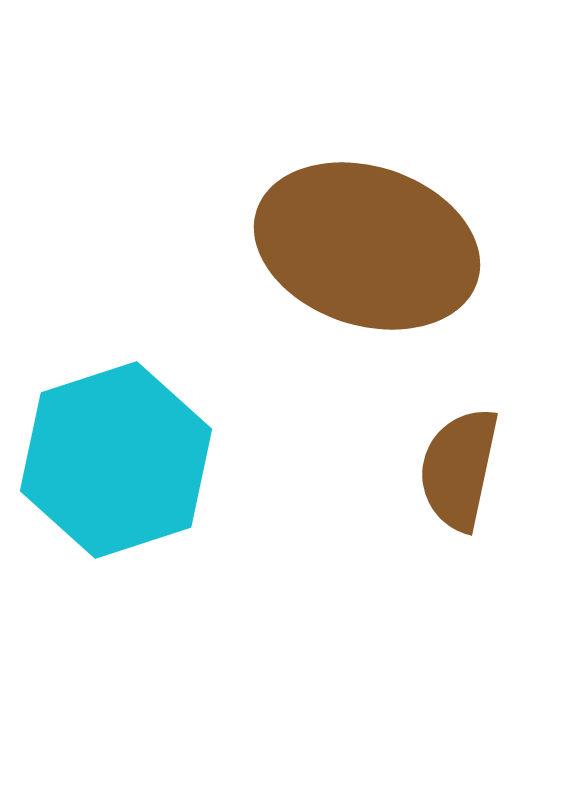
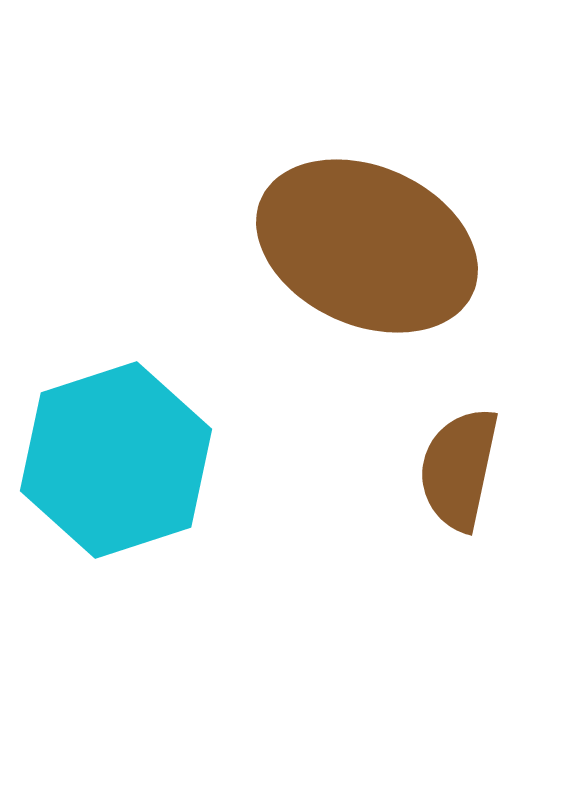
brown ellipse: rotated 6 degrees clockwise
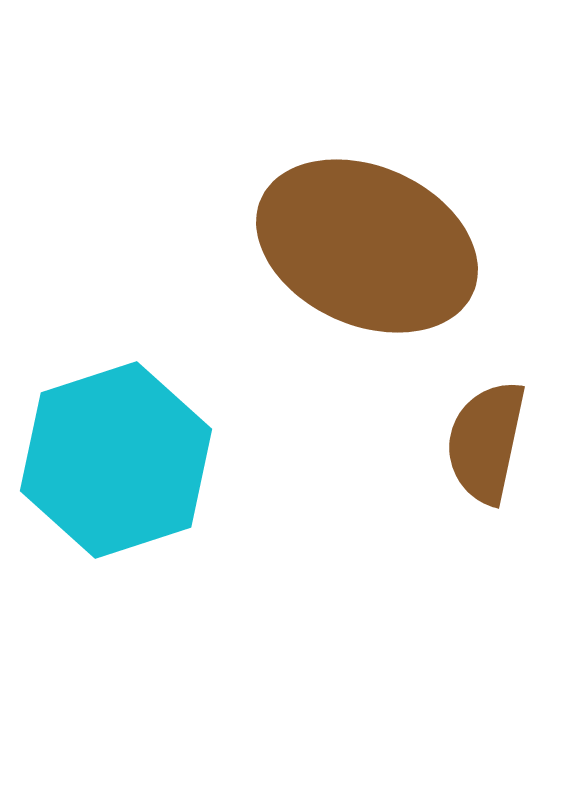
brown semicircle: moved 27 px right, 27 px up
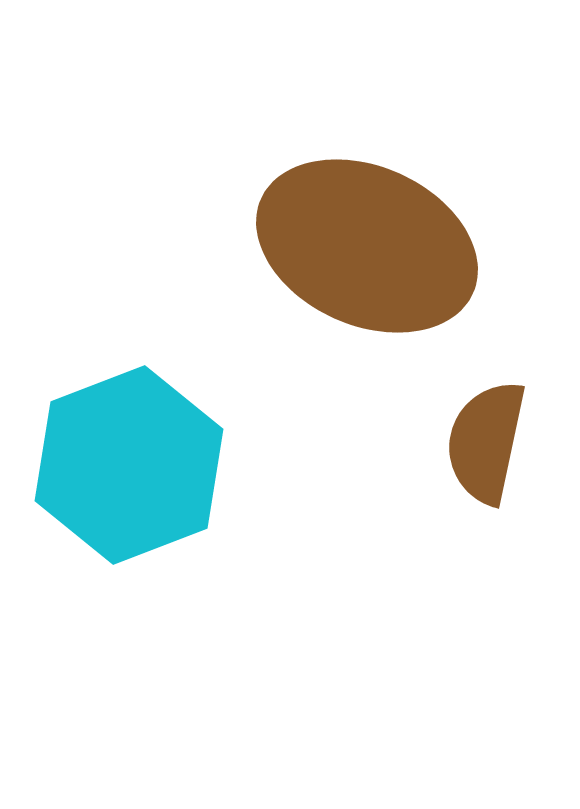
cyan hexagon: moved 13 px right, 5 px down; rotated 3 degrees counterclockwise
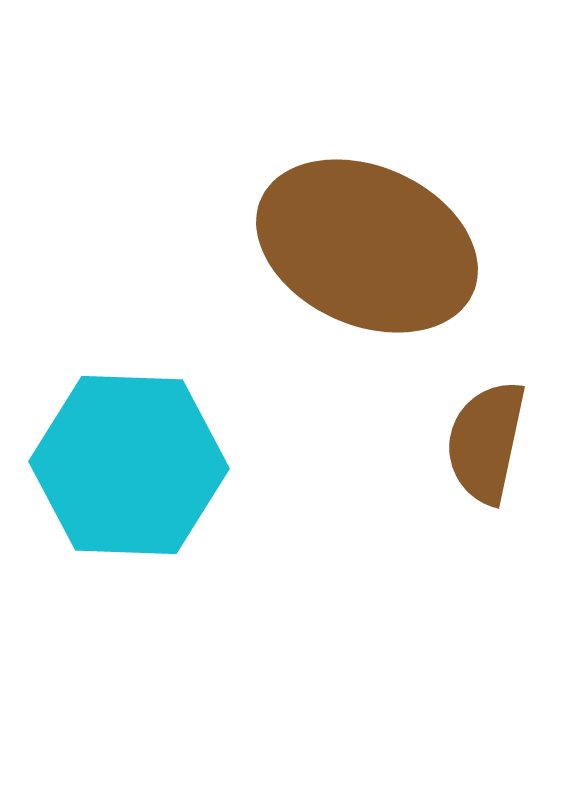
cyan hexagon: rotated 23 degrees clockwise
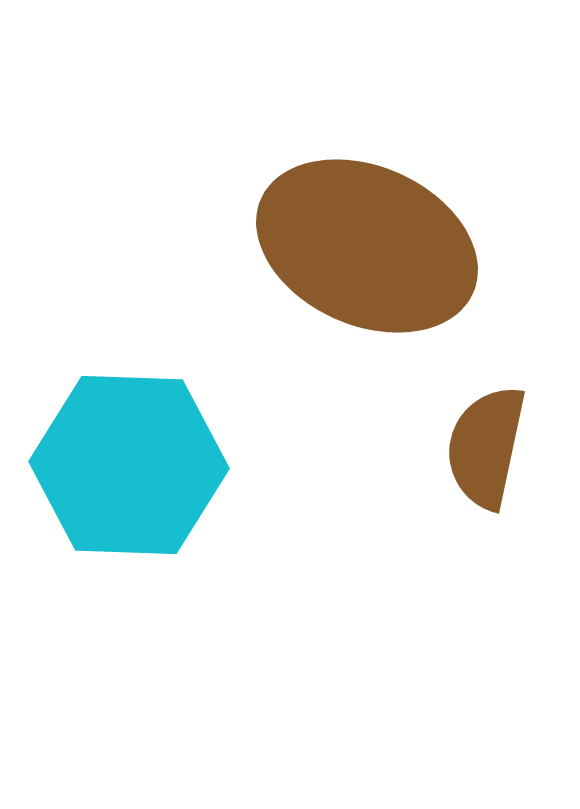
brown semicircle: moved 5 px down
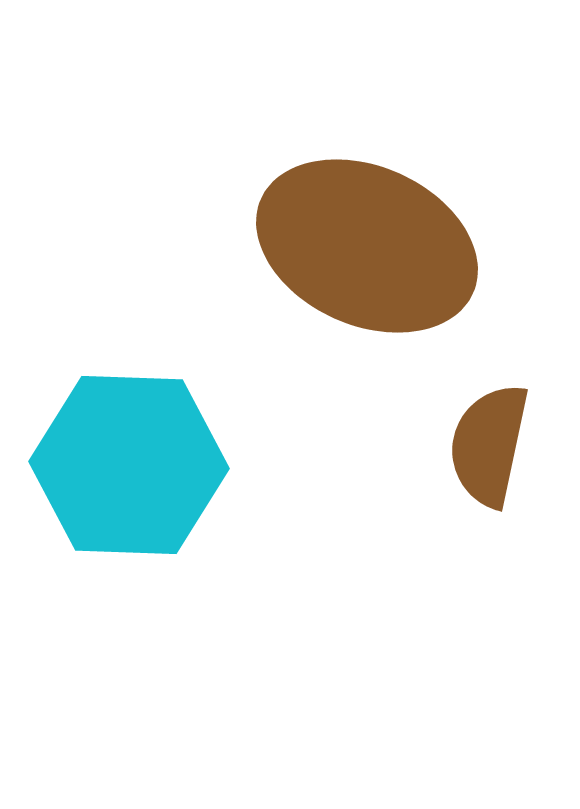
brown semicircle: moved 3 px right, 2 px up
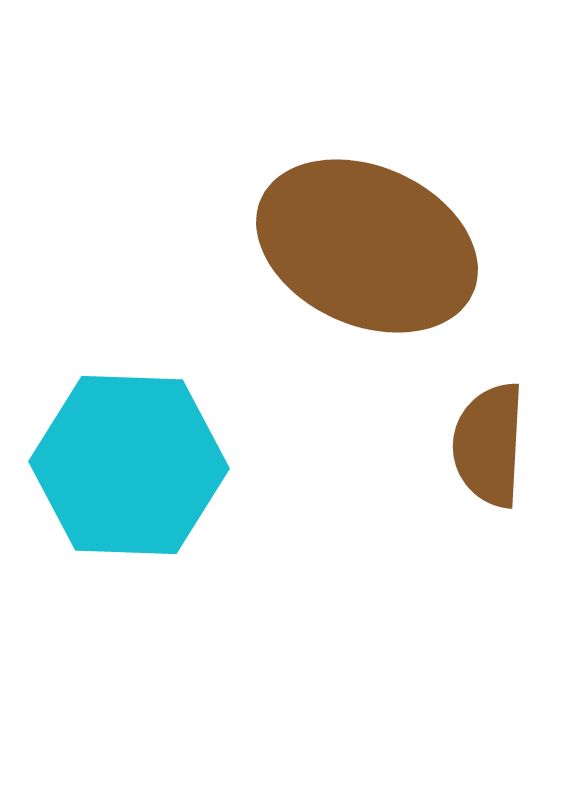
brown semicircle: rotated 9 degrees counterclockwise
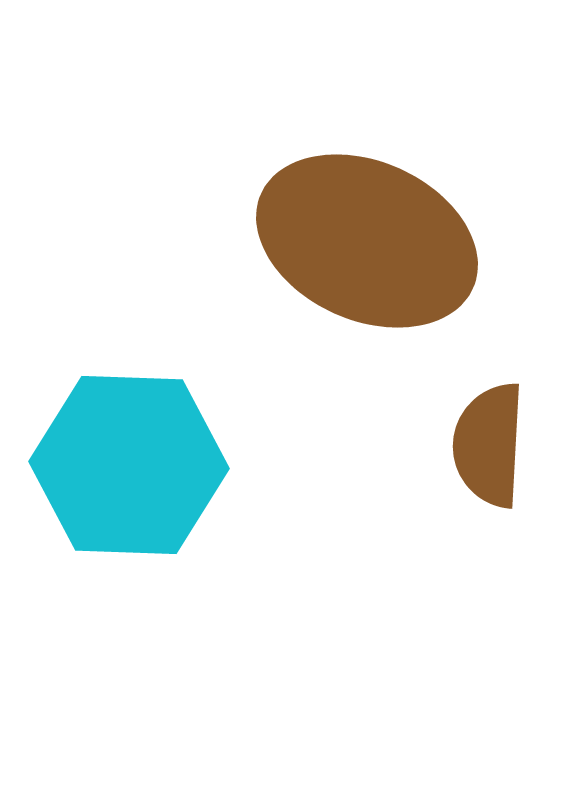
brown ellipse: moved 5 px up
